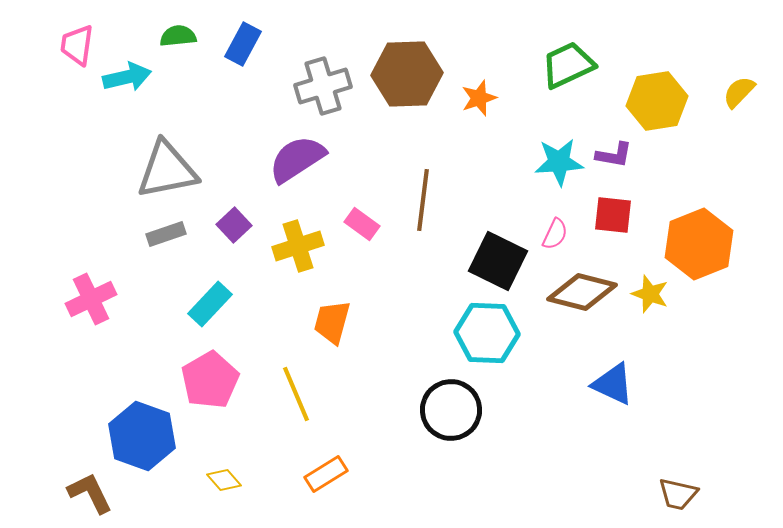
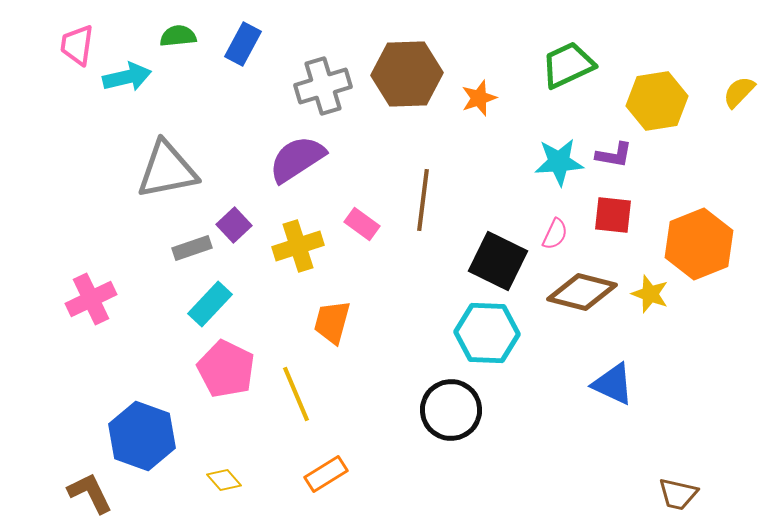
gray rectangle: moved 26 px right, 14 px down
pink pentagon: moved 16 px right, 11 px up; rotated 16 degrees counterclockwise
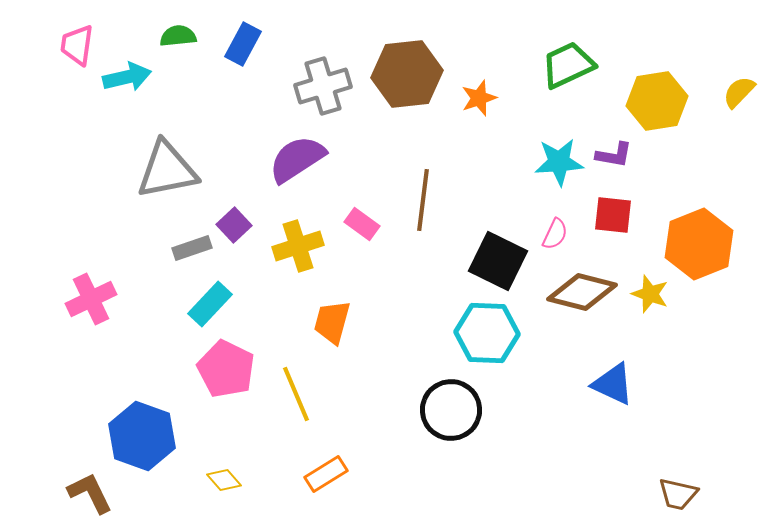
brown hexagon: rotated 4 degrees counterclockwise
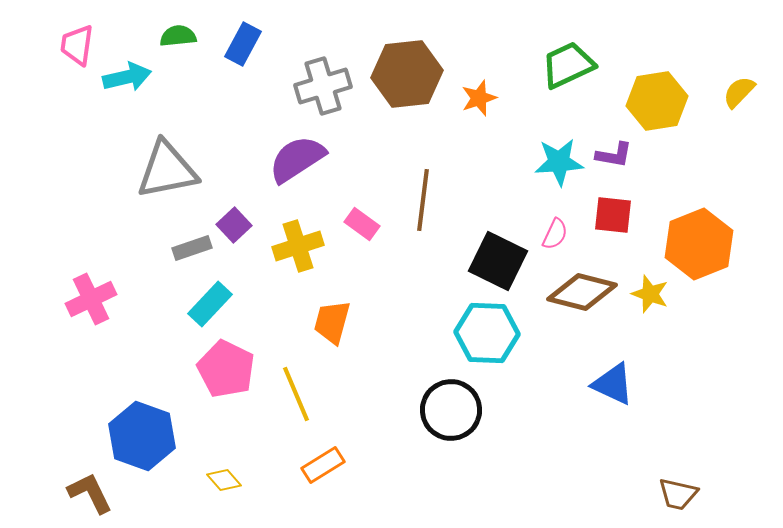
orange rectangle: moved 3 px left, 9 px up
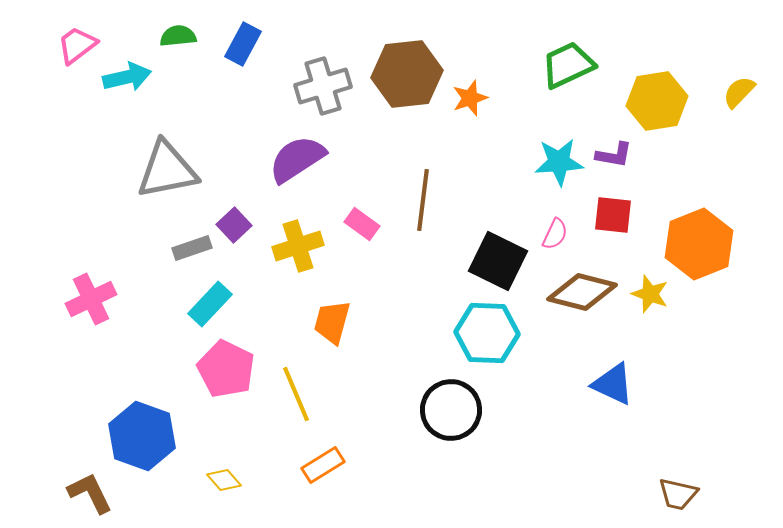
pink trapezoid: rotated 45 degrees clockwise
orange star: moved 9 px left
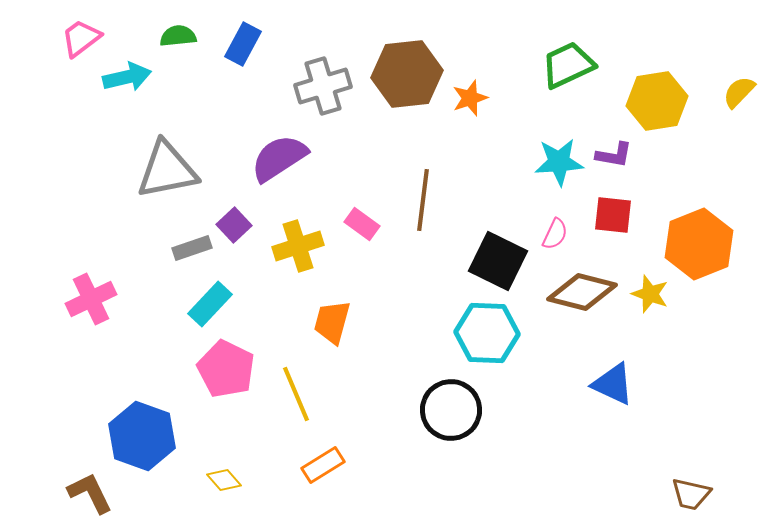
pink trapezoid: moved 4 px right, 7 px up
purple semicircle: moved 18 px left, 1 px up
brown trapezoid: moved 13 px right
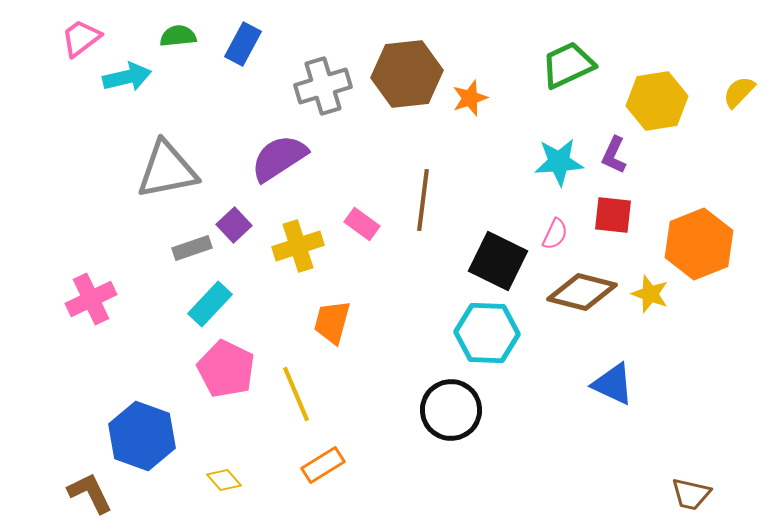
purple L-shape: rotated 105 degrees clockwise
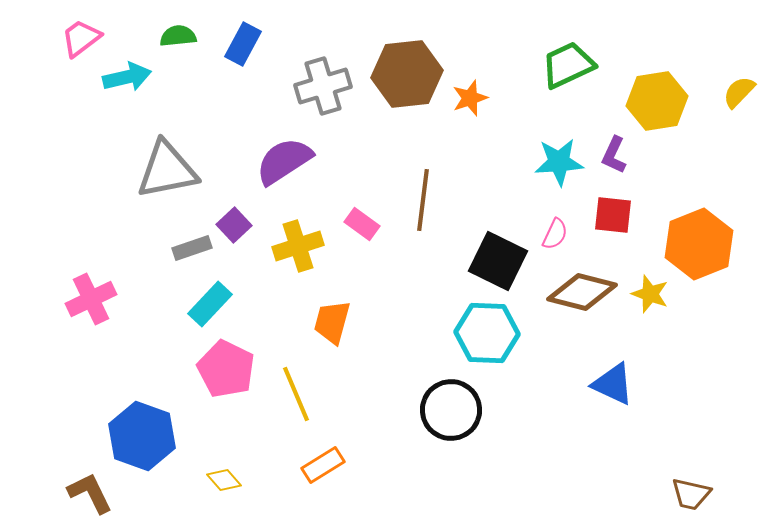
purple semicircle: moved 5 px right, 3 px down
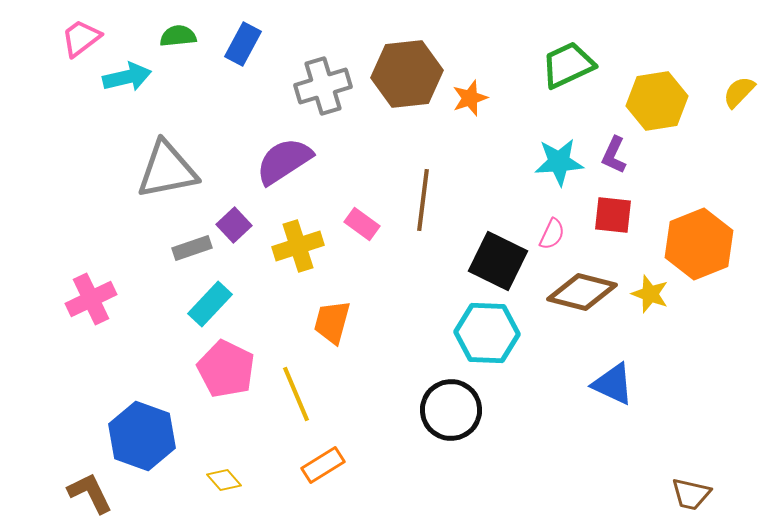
pink semicircle: moved 3 px left
